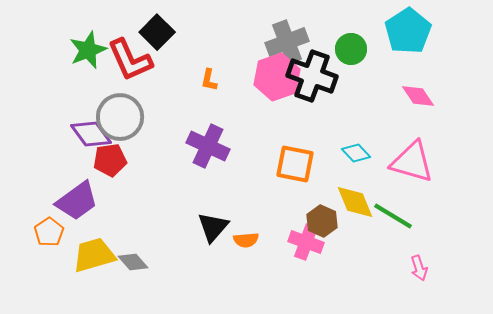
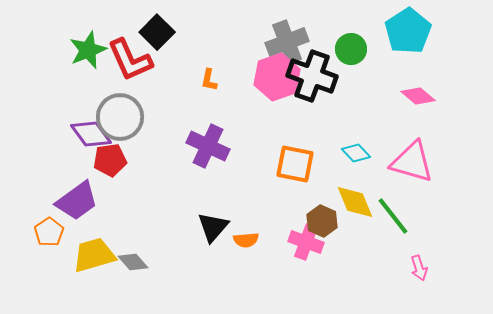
pink diamond: rotated 16 degrees counterclockwise
green line: rotated 21 degrees clockwise
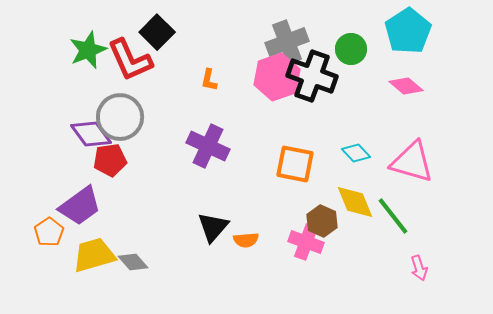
pink diamond: moved 12 px left, 10 px up
purple trapezoid: moved 3 px right, 5 px down
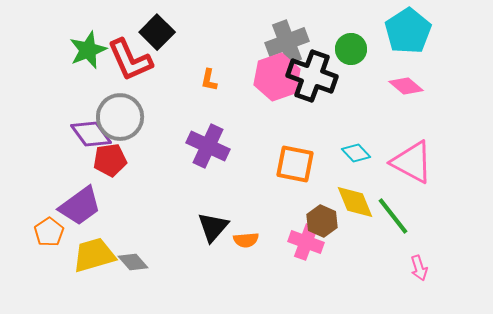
pink triangle: rotated 12 degrees clockwise
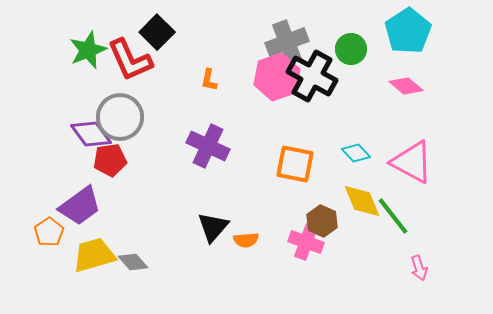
black cross: rotated 9 degrees clockwise
yellow diamond: moved 7 px right, 1 px up
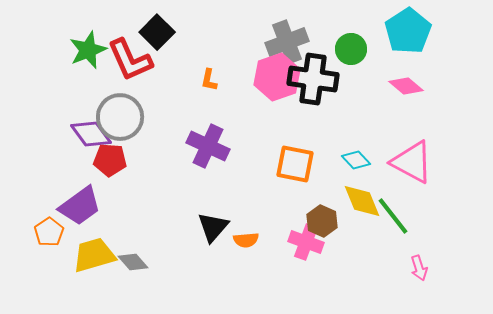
black cross: moved 1 px right, 3 px down; rotated 21 degrees counterclockwise
cyan diamond: moved 7 px down
red pentagon: rotated 12 degrees clockwise
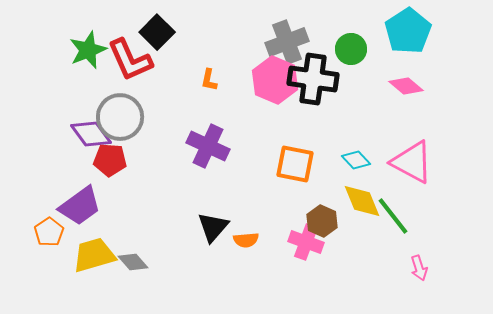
pink hexagon: moved 2 px left, 3 px down; rotated 18 degrees counterclockwise
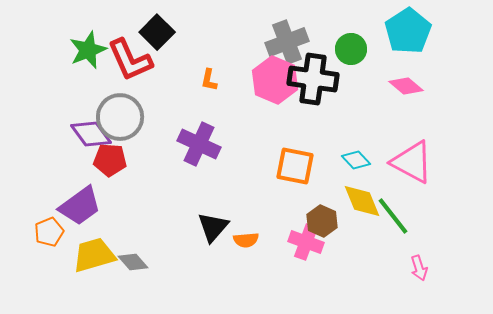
purple cross: moved 9 px left, 2 px up
orange square: moved 2 px down
orange pentagon: rotated 12 degrees clockwise
